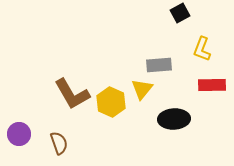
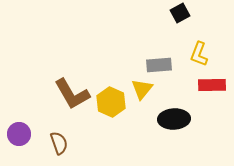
yellow L-shape: moved 3 px left, 5 px down
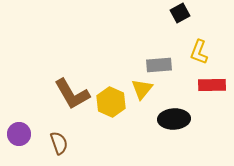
yellow L-shape: moved 2 px up
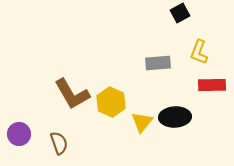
gray rectangle: moved 1 px left, 2 px up
yellow triangle: moved 33 px down
black ellipse: moved 1 px right, 2 px up
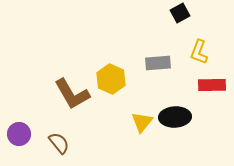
yellow hexagon: moved 23 px up
brown semicircle: rotated 20 degrees counterclockwise
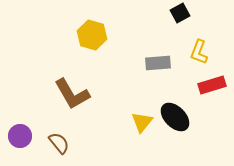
yellow hexagon: moved 19 px left, 44 px up; rotated 8 degrees counterclockwise
red rectangle: rotated 16 degrees counterclockwise
black ellipse: rotated 48 degrees clockwise
purple circle: moved 1 px right, 2 px down
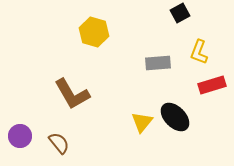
yellow hexagon: moved 2 px right, 3 px up
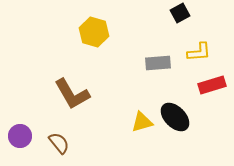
yellow L-shape: rotated 115 degrees counterclockwise
yellow triangle: rotated 35 degrees clockwise
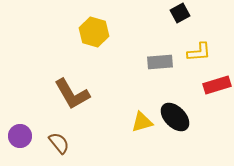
gray rectangle: moved 2 px right, 1 px up
red rectangle: moved 5 px right
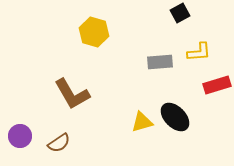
brown semicircle: rotated 95 degrees clockwise
